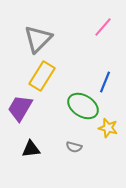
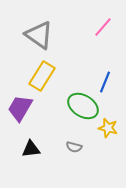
gray triangle: moved 1 px right, 4 px up; rotated 40 degrees counterclockwise
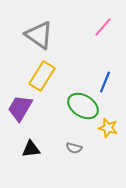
gray semicircle: moved 1 px down
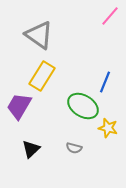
pink line: moved 7 px right, 11 px up
purple trapezoid: moved 1 px left, 2 px up
black triangle: rotated 36 degrees counterclockwise
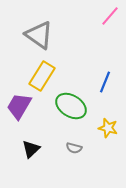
green ellipse: moved 12 px left
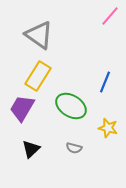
yellow rectangle: moved 4 px left
purple trapezoid: moved 3 px right, 2 px down
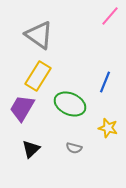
green ellipse: moved 1 px left, 2 px up; rotated 8 degrees counterclockwise
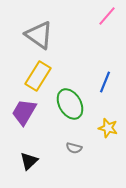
pink line: moved 3 px left
green ellipse: rotated 36 degrees clockwise
purple trapezoid: moved 2 px right, 4 px down
black triangle: moved 2 px left, 12 px down
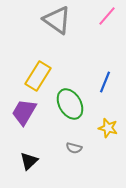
gray triangle: moved 18 px right, 15 px up
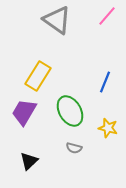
green ellipse: moved 7 px down
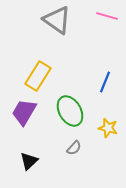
pink line: rotated 65 degrees clockwise
gray semicircle: rotated 63 degrees counterclockwise
